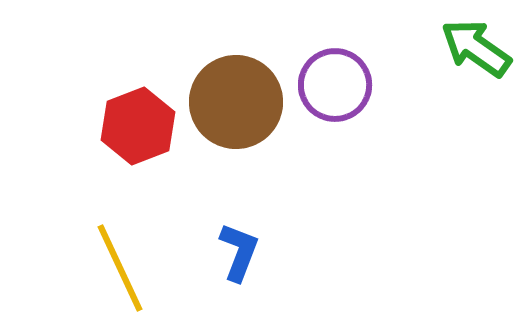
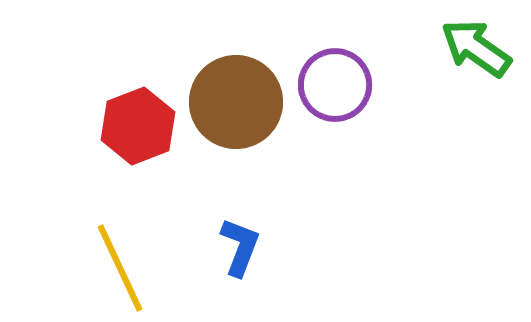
blue L-shape: moved 1 px right, 5 px up
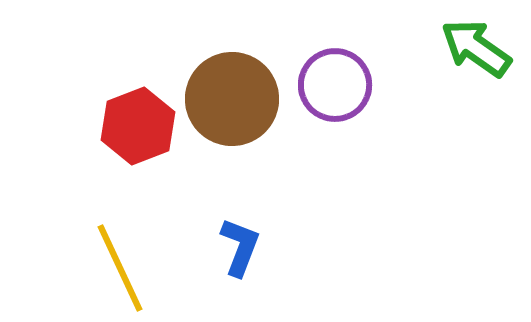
brown circle: moved 4 px left, 3 px up
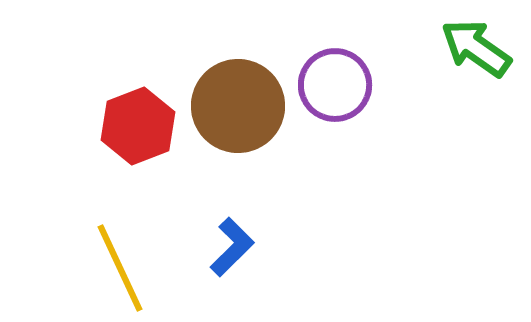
brown circle: moved 6 px right, 7 px down
blue L-shape: moved 8 px left; rotated 24 degrees clockwise
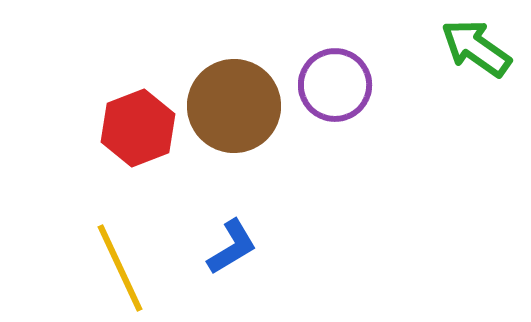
brown circle: moved 4 px left
red hexagon: moved 2 px down
blue L-shape: rotated 14 degrees clockwise
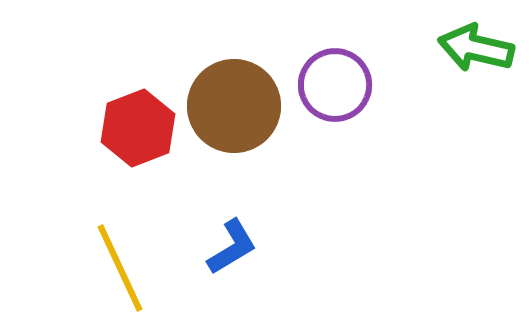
green arrow: rotated 22 degrees counterclockwise
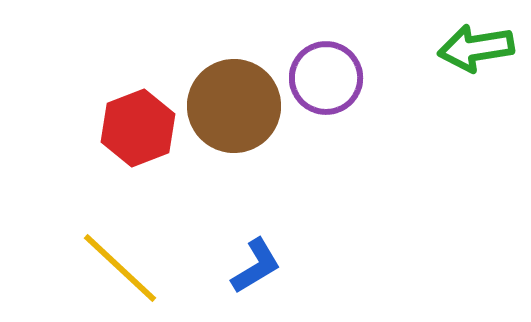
green arrow: rotated 22 degrees counterclockwise
purple circle: moved 9 px left, 7 px up
blue L-shape: moved 24 px right, 19 px down
yellow line: rotated 22 degrees counterclockwise
